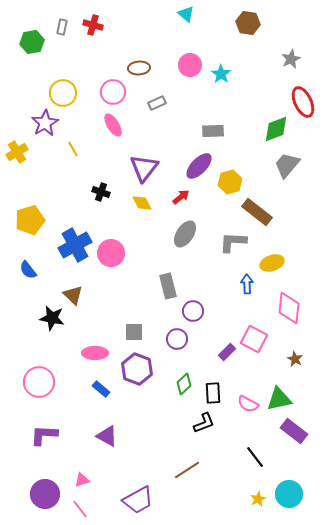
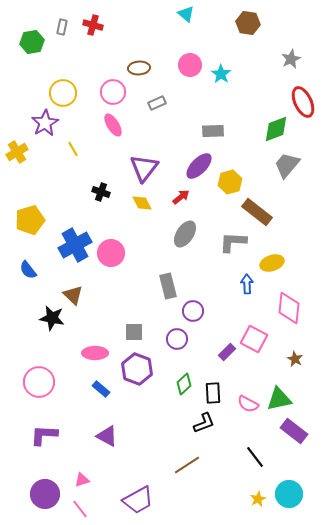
brown line at (187, 470): moved 5 px up
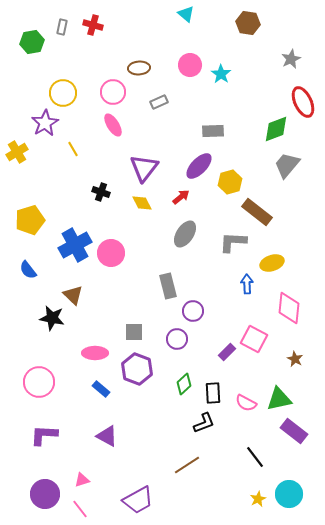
gray rectangle at (157, 103): moved 2 px right, 1 px up
pink semicircle at (248, 404): moved 2 px left, 1 px up
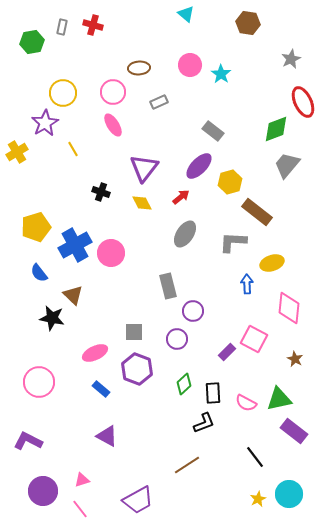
gray rectangle at (213, 131): rotated 40 degrees clockwise
yellow pentagon at (30, 220): moved 6 px right, 7 px down
blue semicircle at (28, 270): moved 11 px right, 3 px down
pink ellipse at (95, 353): rotated 25 degrees counterclockwise
purple L-shape at (44, 435): moved 16 px left, 6 px down; rotated 24 degrees clockwise
purple circle at (45, 494): moved 2 px left, 3 px up
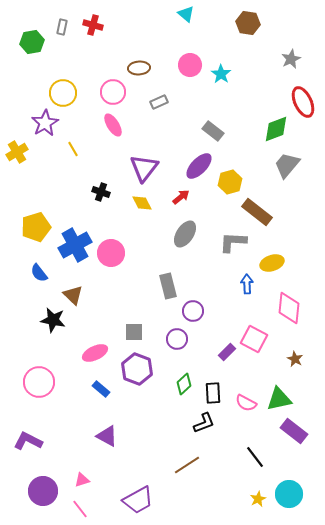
black star at (52, 318): moved 1 px right, 2 px down
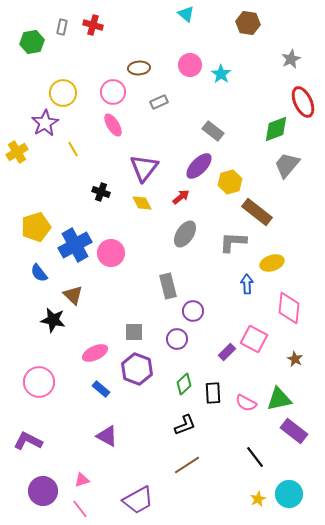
black L-shape at (204, 423): moved 19 px left, 2 px down
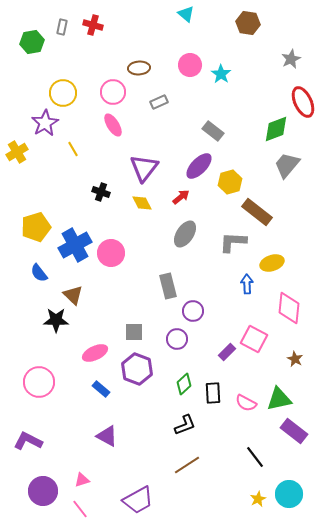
black star at (53, 320): moved 3 px right; rotated 10 degrees counterclockwise
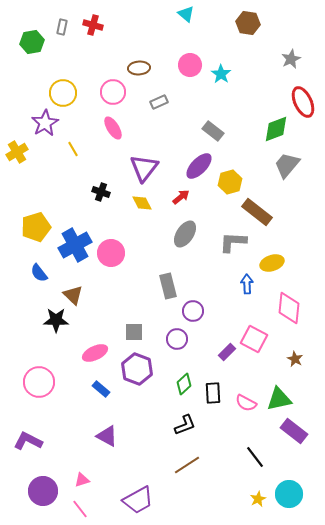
pink ellipse at (113, 125): moved 3 px down
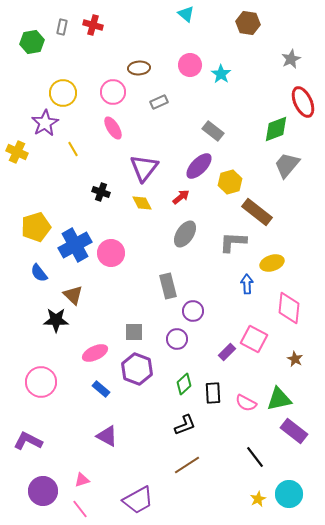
yellow cross at (17, 152): rotated 35 degrees counterclockwise
pink circle at (39, 382): moved 2 px right
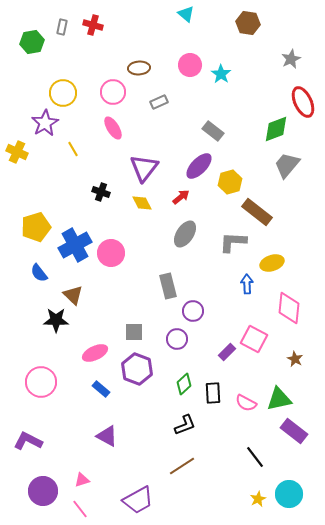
brown line at (187, 465): moved 5 px left, 1 px down
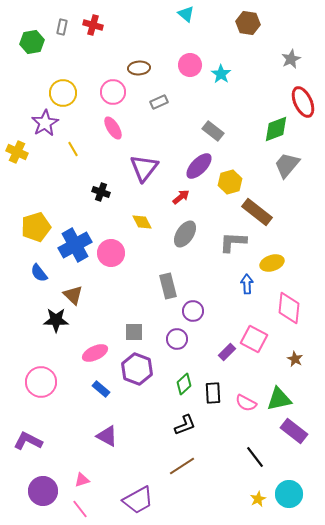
yellow diamond at (142, 203): moved 19 px down
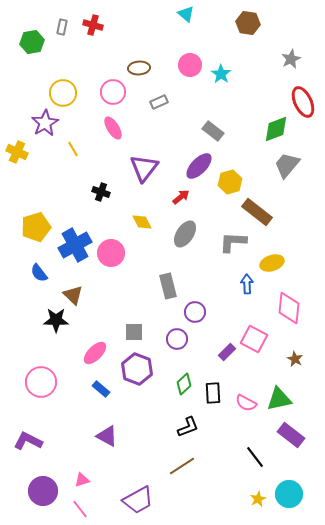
purple circle at (193, 311): moved 2 px right, 1 px down
pink ellipse at (95, 353): rotated 20 degrees counterclockwise
black L-shape at (185, 425): moved 3 px right, 2 px down
purple rectangle at (294, 431): moved 3 px left, 4 px down
